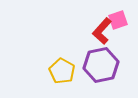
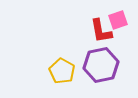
red L-shape: moved 1 px left; rotated 52 degrees counterclockwise
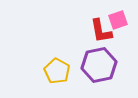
purple hexagon: moved 2 px left
yellow pentagon: moved 5 px left
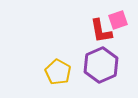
purple hexagon: moved 2 px right; rotated 12 degrees counterclockwise
yellow pentagon: moved 1 px right, 1 px down
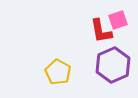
purple hexagon: moved 12 px right
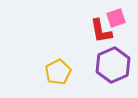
pink square: moved 2 px left, 2 px up
yellow pentagon: rotated 15 degrees clockwise
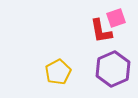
purple hexagon: moved 4 px down
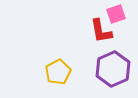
pink square: moved 4 px up
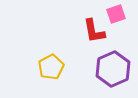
red L-shape: moved 7 px left
yellow pentagon: moved 7 px left, 5 px up
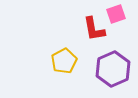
red L-shape: moved 2 px up
yellow pentagon: moved 13 px right, 6 px up
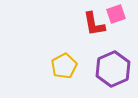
red L-shape: moved 5 px up
yellow pentagon: moved 5 px down
